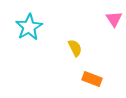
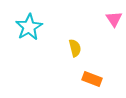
yellow semicircle: rotated 12 degrees clockwise
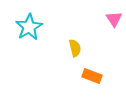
orange rectangle: moved 3 px up
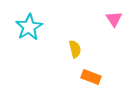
yellow semicircle: moved 1 px down
orange rectangle: moved 1 px left, 1 px down
